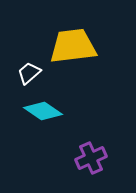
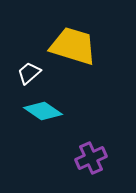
yellow trapezoid: rotated 24 degrees clockwise
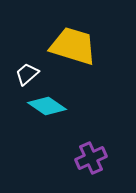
white trapezoid: moved 2 px left, 1 px down
cyan diamond: moved 4 px right, 5 px up
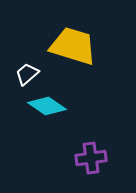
purple cross: rotated 16 degrees clockwise
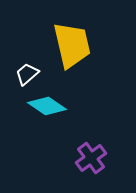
yellow trapezoid: moved 1 px left, 1 px up; rotated 60 degrees clockwise
purple cross: rotated 28 degrees counterclockwise
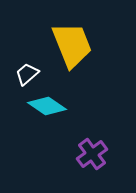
yellow trapezoid: rotated 9 degrees counterclockwise
purple cross: moved 1 px right, 4 px up
